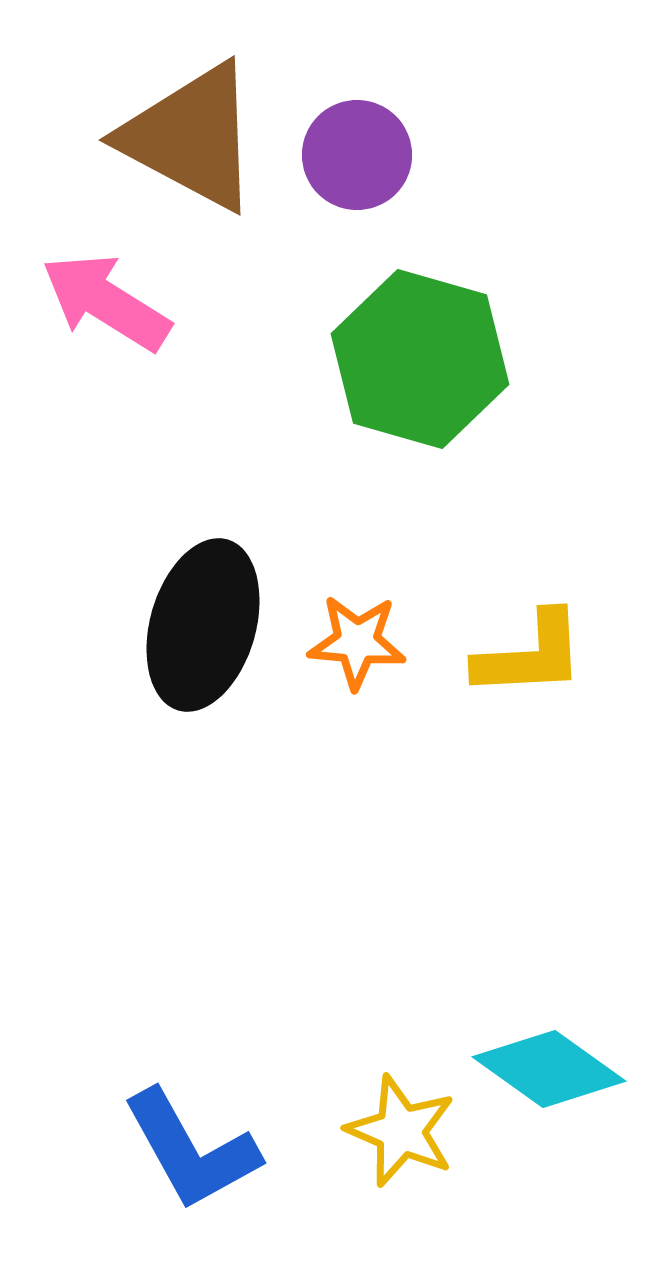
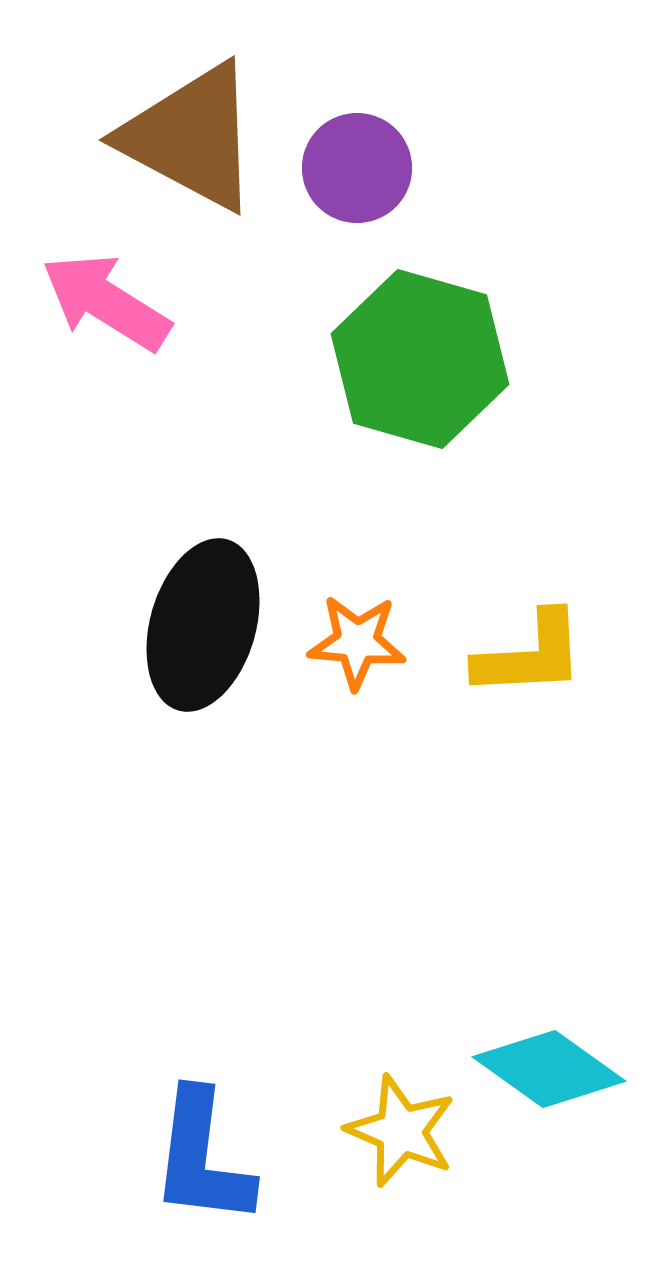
purple circle: moved 13 px down
blue L-shape: moved 11 px right, 8 px down; rotated 36 degrees clockwise
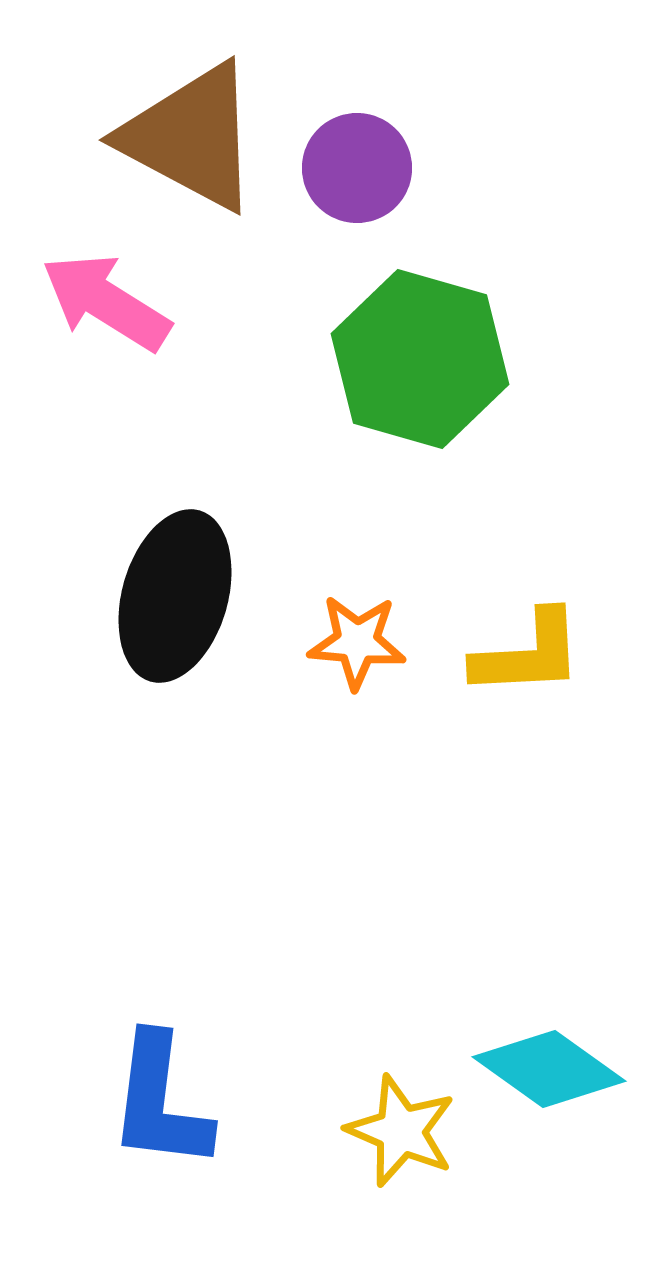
black ellipse: moved 28 px left, 29 px up
yellow L-shape: moved 2 px left, 1 px up
blue L-shape: moved 42 px left, 56 px up
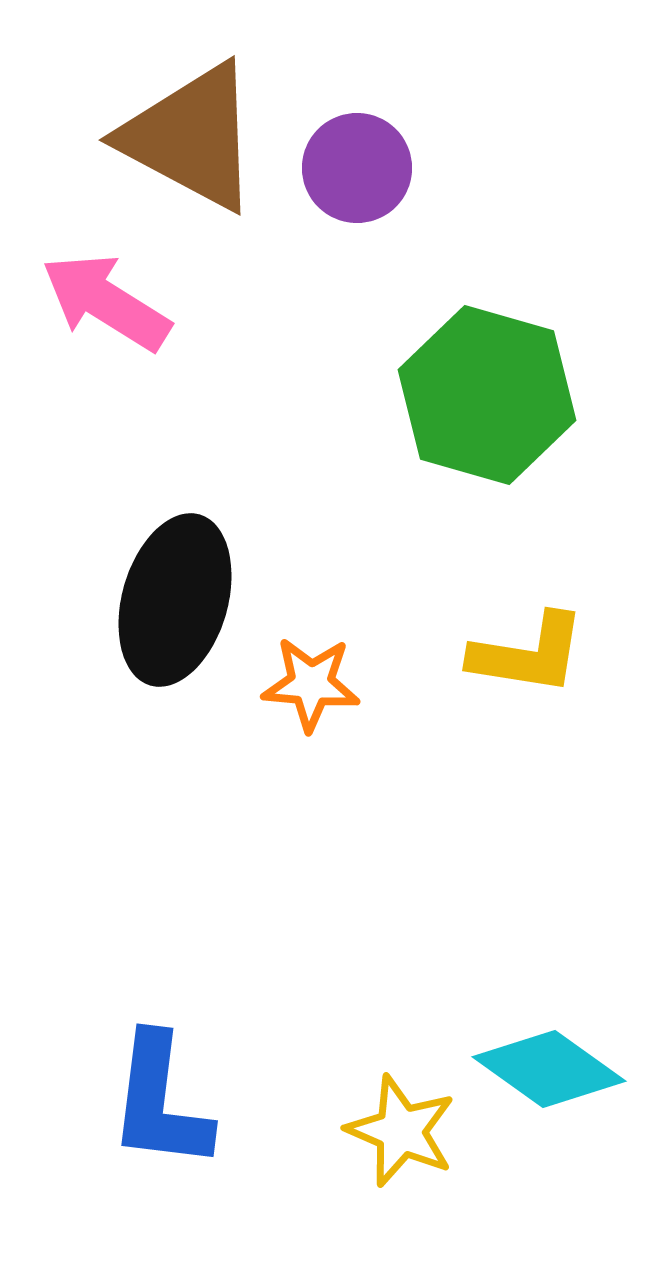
green hexagon: moved 67 px right, 36 px down
black ellipse: moved 4 px down
orange star: moved 46 px left, 42 px down
yellow L-shape: rotated 12 degrees clockwise
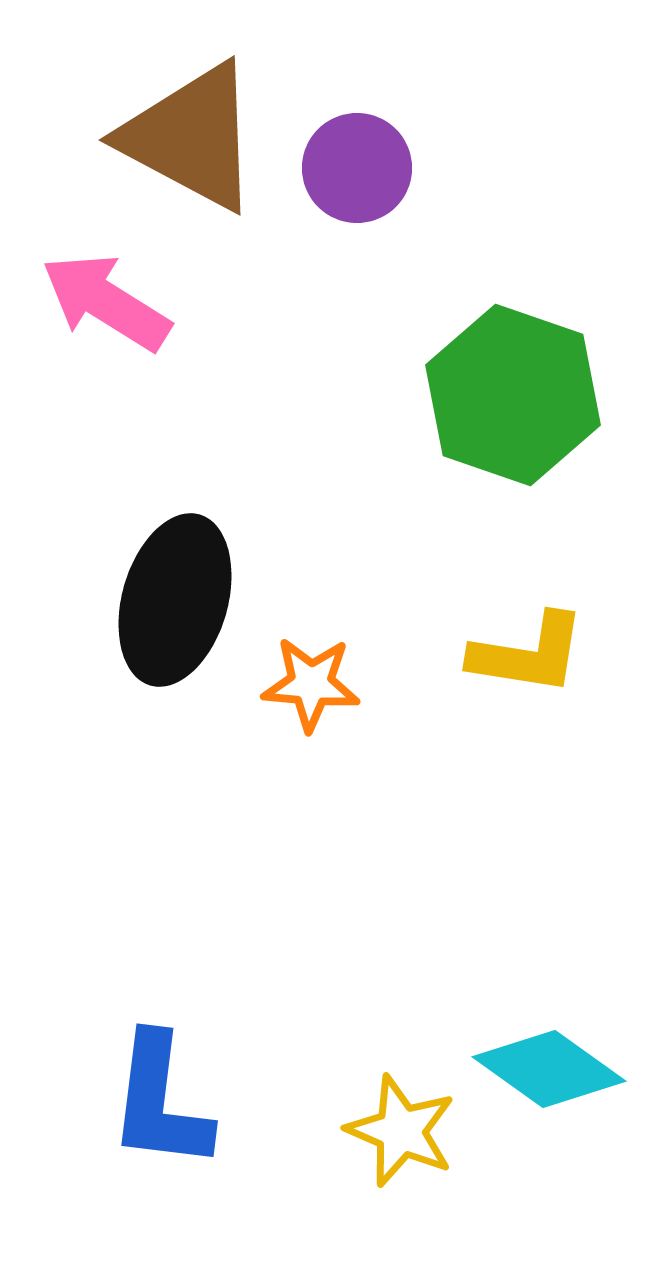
green hexagon: moved 26 px right; rotated 3 degrees clockwise
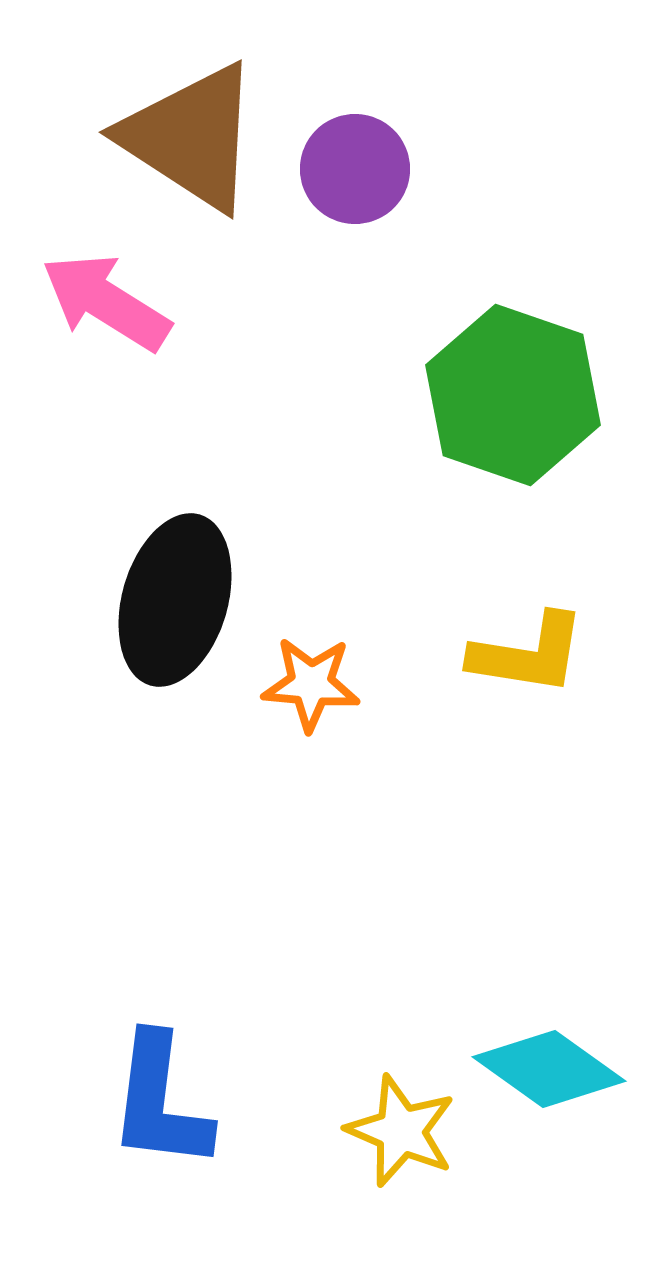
brown triangle: rotated 5 degrees clockwise
purple circle: moved 2 px left, 1 px down
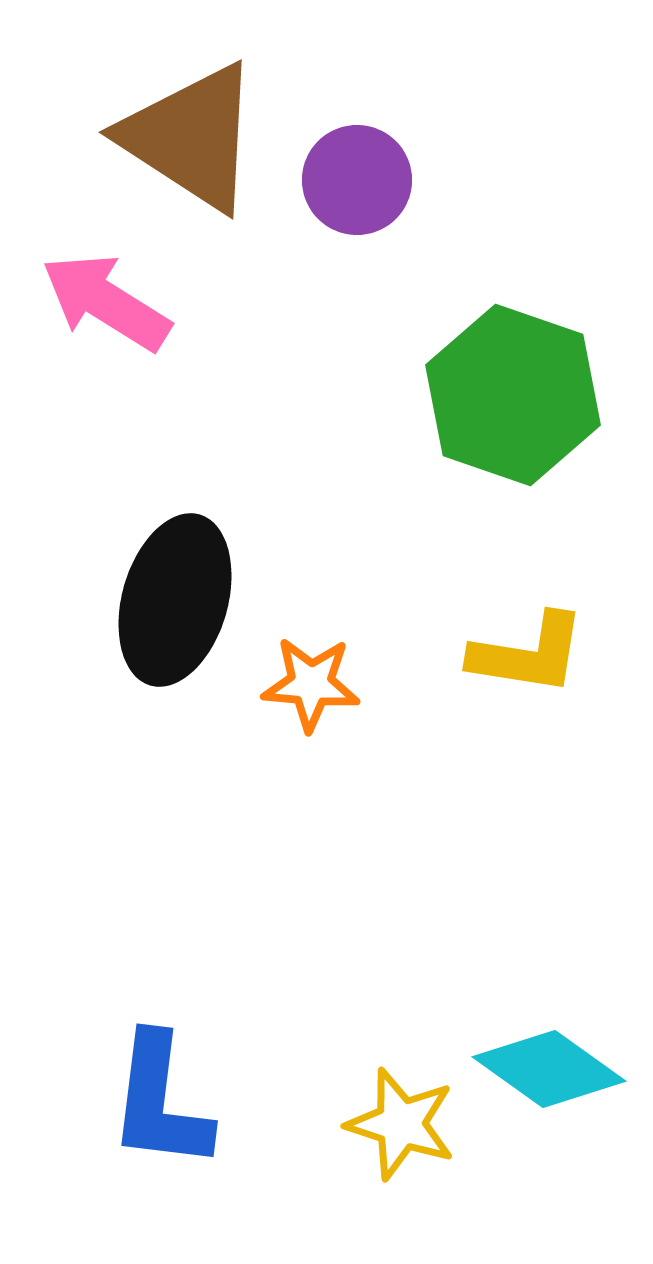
purple circle: moved 2 px right, 11 px down
yellow star: moved 7 px up; rotated 5 degrees counterclockwise
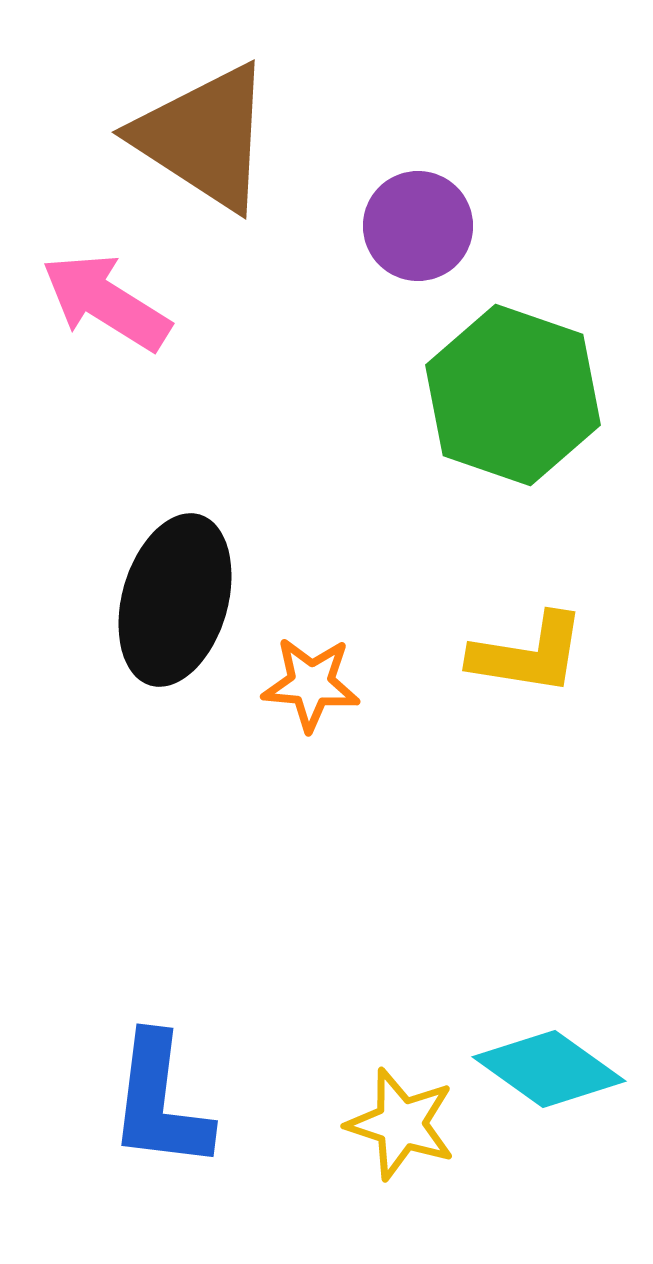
brown triangle: moved 13 px right
purple circle: moved 61 px right, 46 px down
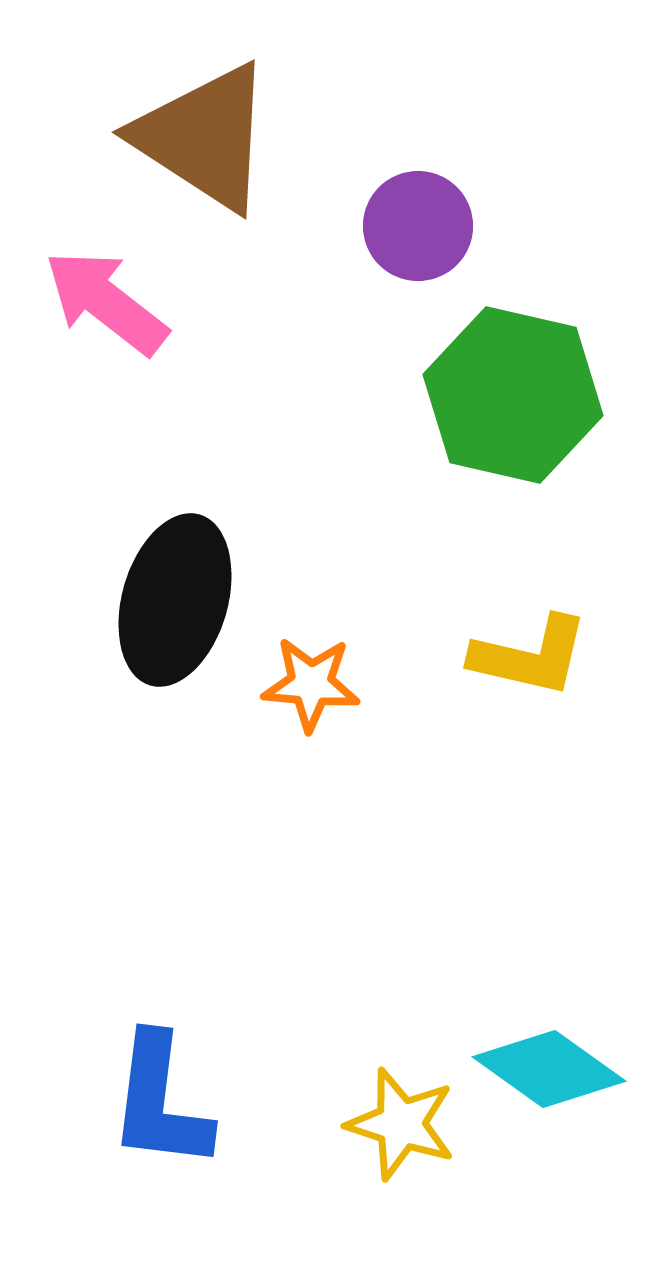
pink arrow: rotated 6 degrees clockwise
green hexagon: rotated 6 degrees counterclockwise
yellow L-shape: moved 2 px right, 2 px down; rotated 4 degrees clockwise
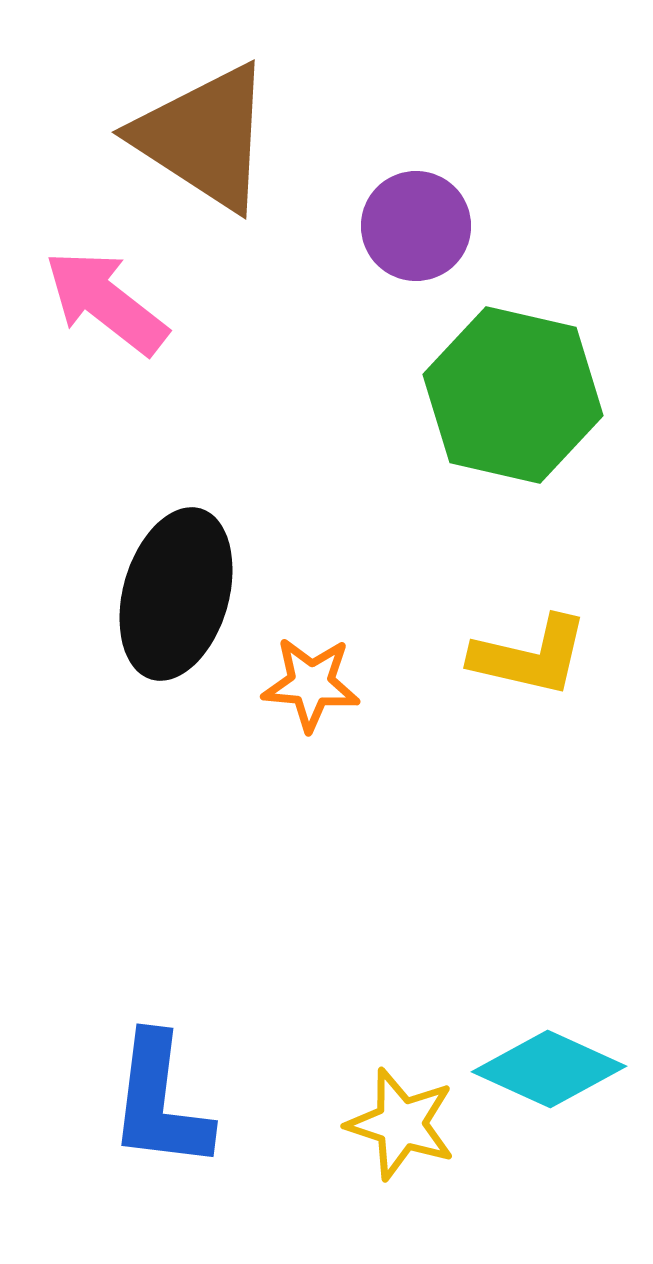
purple circle: moved 2 px left
black ellipse: moved 1 px right, 6 px up
cyan diamond: rotated 11 degrees counterclockwise
